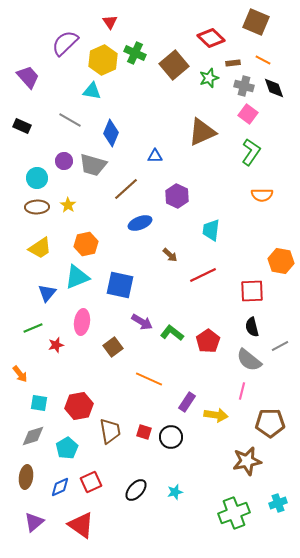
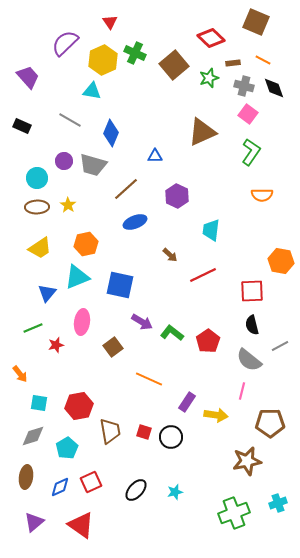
blue ellipse at (140, 223): moved 5 px left, 1 px up
black semicircle at (252, 327): moved 2 px up
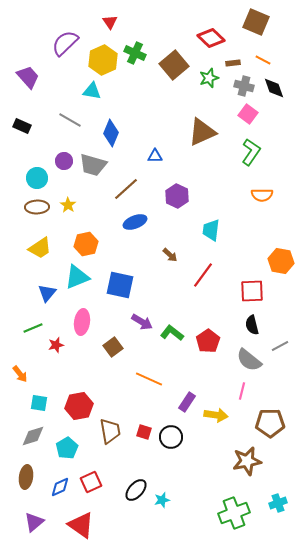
red line at (203, 275): rotated 28 degrees counterclockwise
cyan star at (175, 492): moved 13 px left, 8 px down
